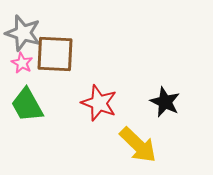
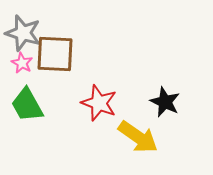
yellow arrow: moved 8 px up; rotated 9 degrees counterclockwise
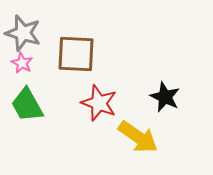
brown square: moved 21 px right
black star: moved 5 px up
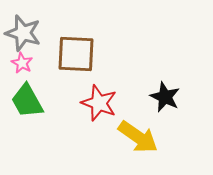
green trapezoid: moved 4 px up
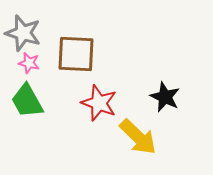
pink star: moved 7 px right; rotated 15 degrees counterclockwise
yellow arrow: rotated 9 degrees clockwise
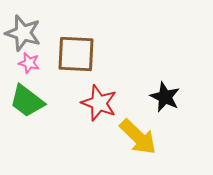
green trapezoid: rotated 24 degrees counterclockwise
